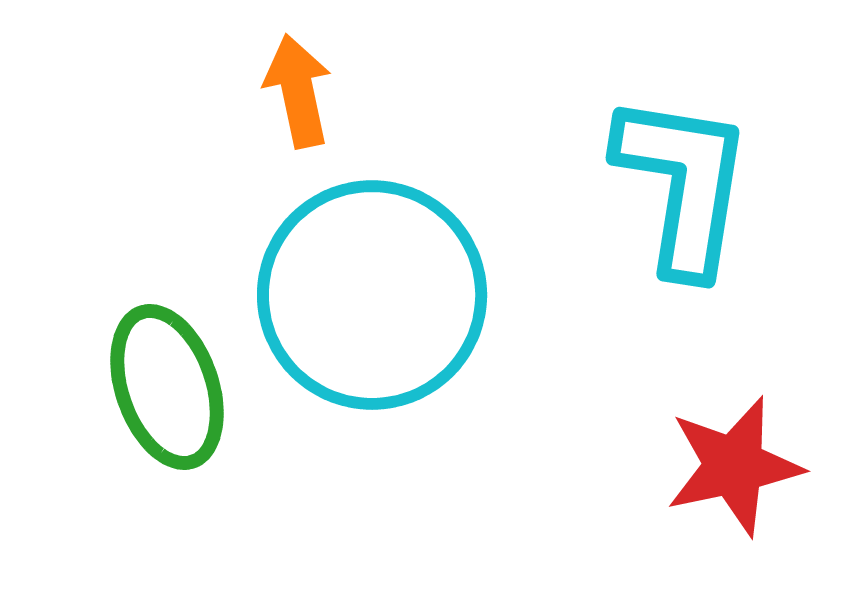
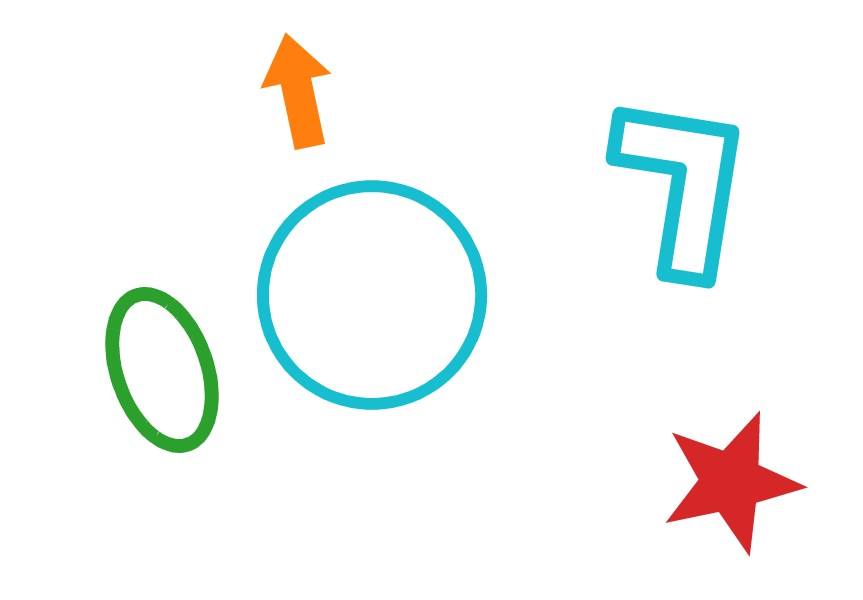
green ellipse: moved 5 px left, 17 px up
red star: moved 3 px left, 16 px down
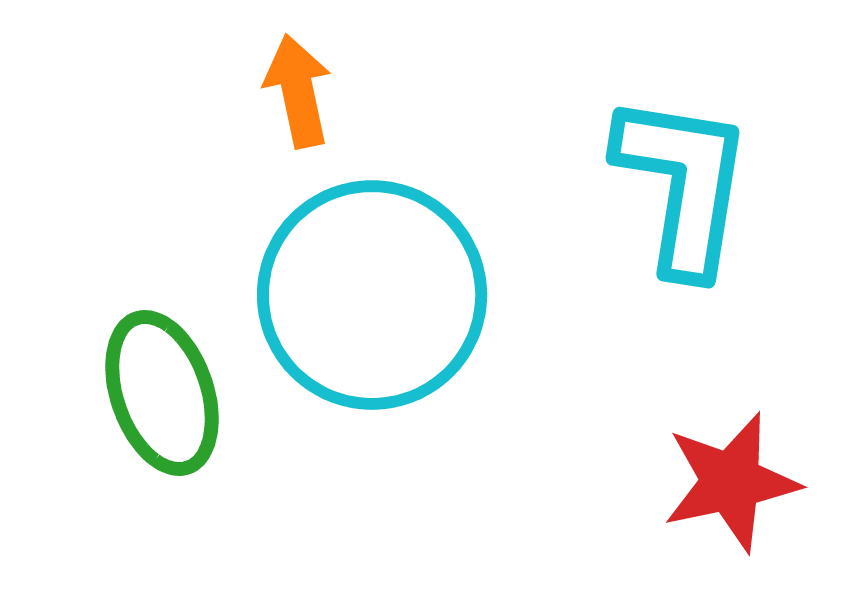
green ellipse: moved 23 px down
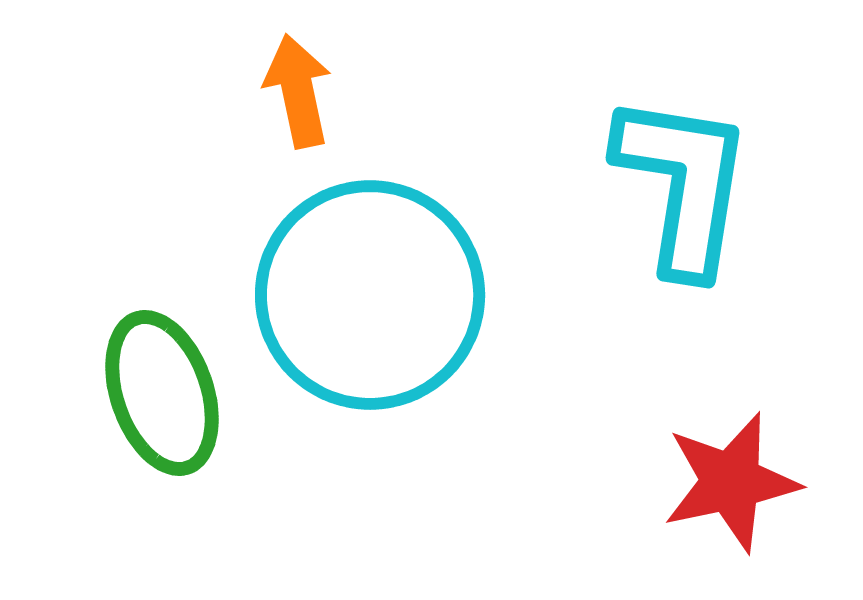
cyan circle: moved 2 px left
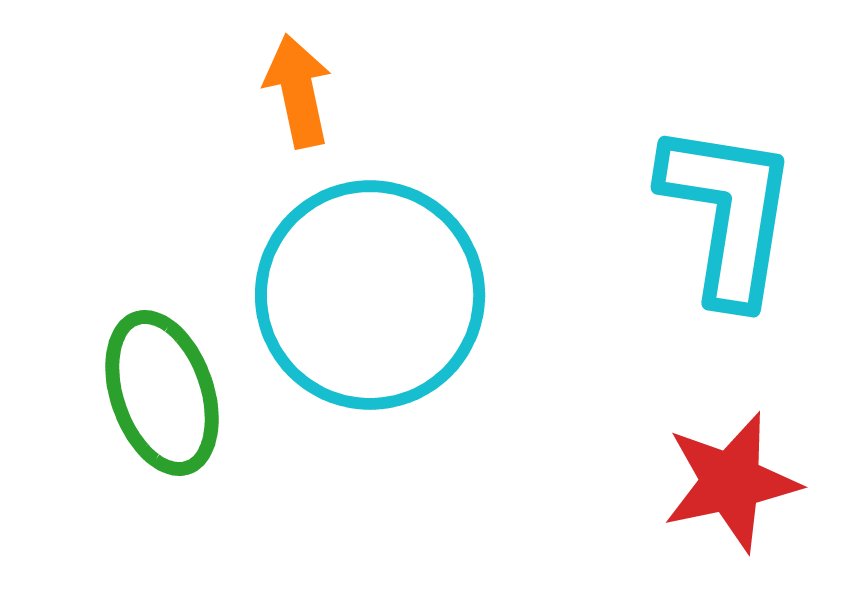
cyan L-shape: moved 45 px right, 29 px down
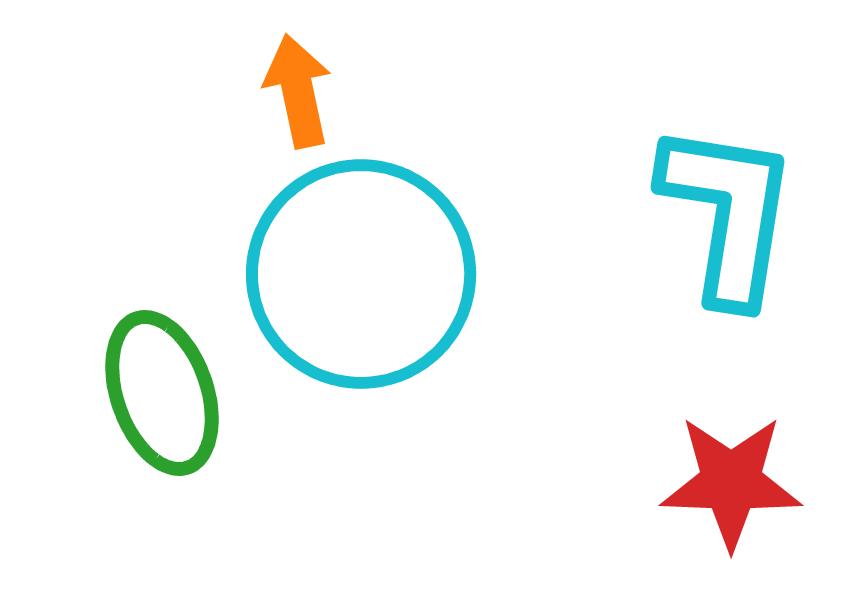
cyan circle: moved 9 px left, 21 px up
red star: rotated 14 degrees clockwise
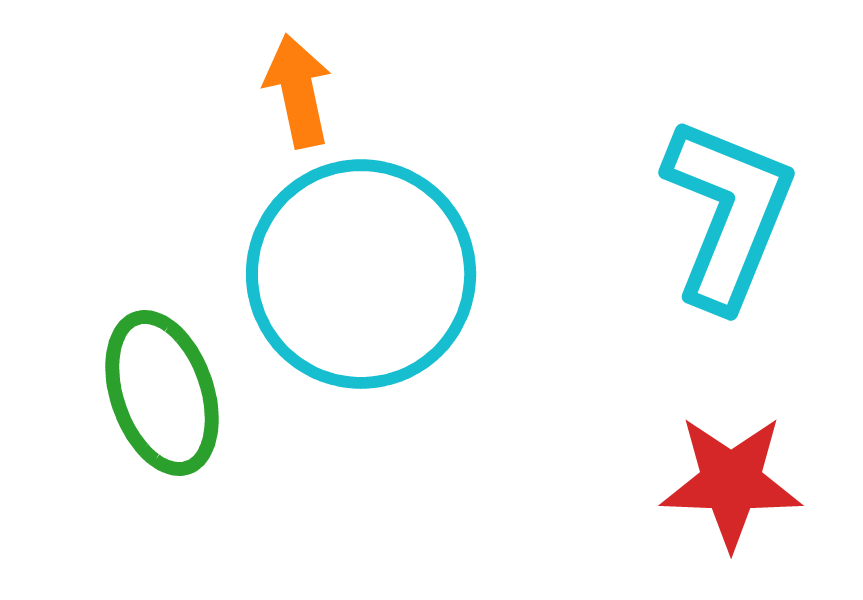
cyan L-shape: rotated 13 degrees clockwise
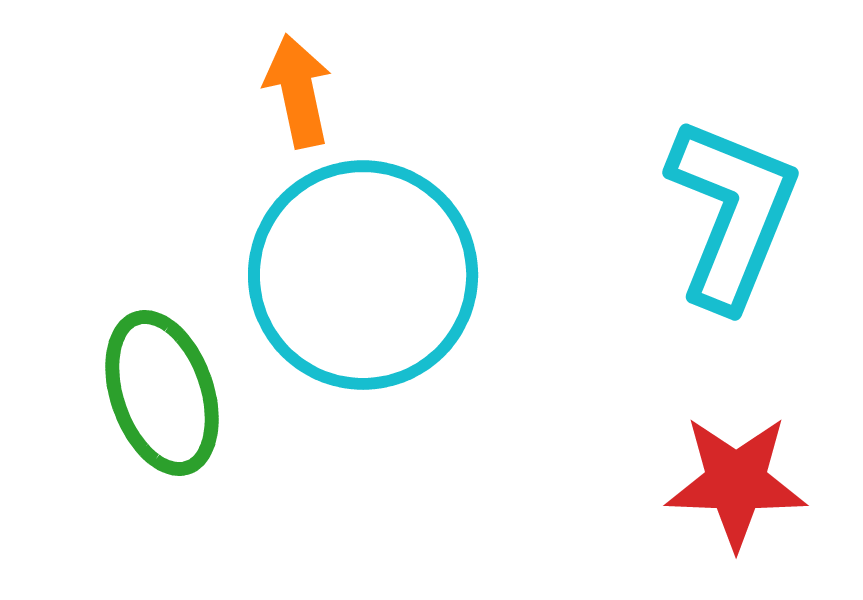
cyan L-shape: moved 4 px right
cyan circle: moved 2 px right, 1 px down
red star: moved 5 px right
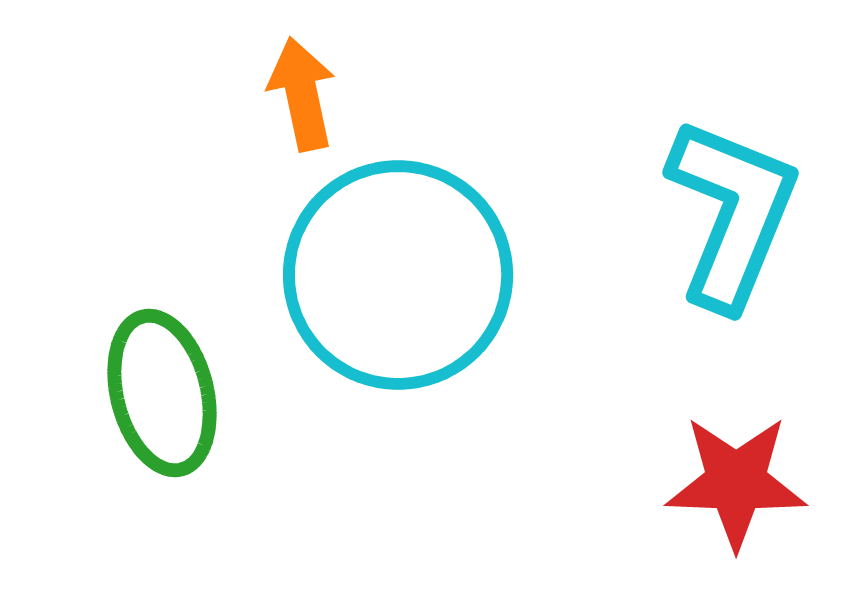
orange arrow: moved 4 px right, 3 px down
cyan circle: moved 35 px right
green ellipse: rotated 5 degrees clockwise
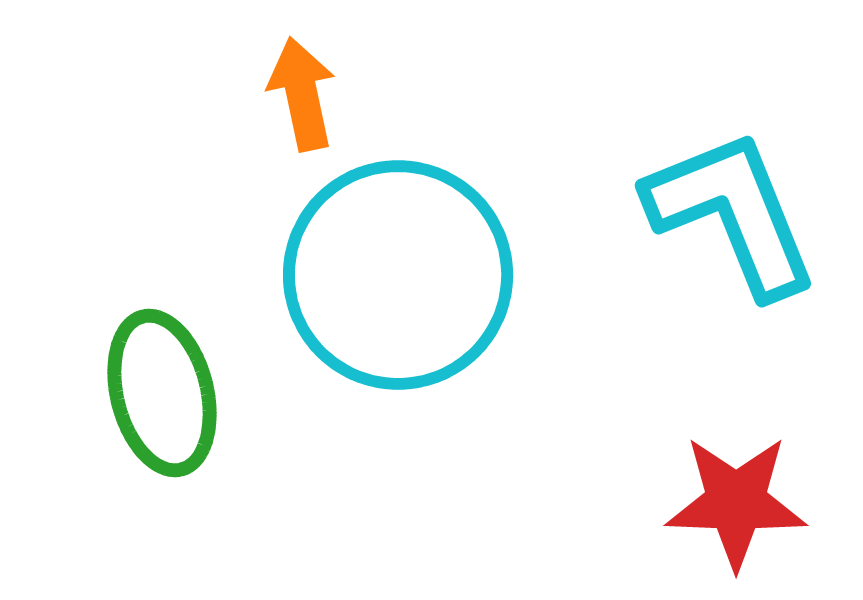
cyan L-shape: rotated 44 degrees counterclockwise
red star: moved 20 px down
